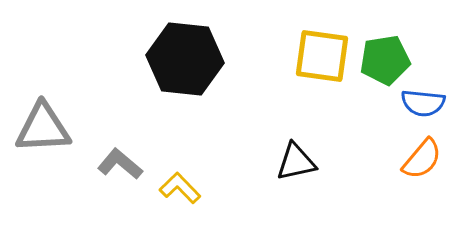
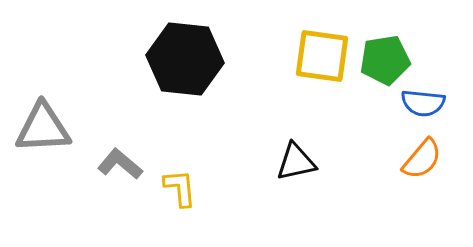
yellow L-shape: rotated 39 degrees clockwise
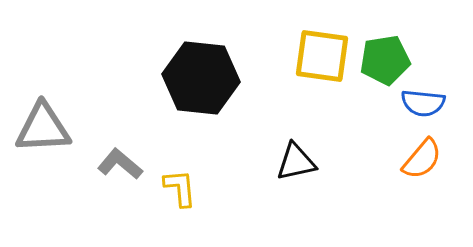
black hexagon: moved 16 px right, 19 px down
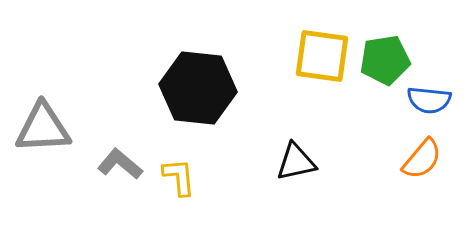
black hexagon: moved 3 px left, 10 px down
blue semicircle: moved 6 px right, 3 px up
yellow L-shape: moved 1 px left, 11 px up
